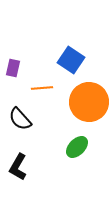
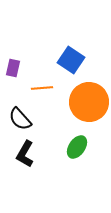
green ellipse: rotated 10 degrees counterclockwise
black L-shape: moved 7 px right, 13 px up
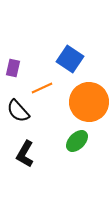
blue square: moved 1 px left, 1 px up
orange line: rotated 20 degrees counterclockwise
black semicircle: moved 2 px left, 8 px up
green ellipse: moved 6 px up; rotated 10 degrees clockwise
